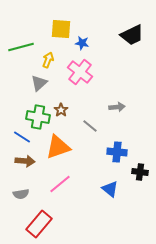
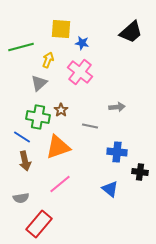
black trapezoid: moved 1 px left, 3 px up; rotated 15 degrees counterclockwise
gray line: rotated 28 degrees counterclockwise
brown arrow: rotated 72 degrees clockwise
gray semicircle: moved 4 px down
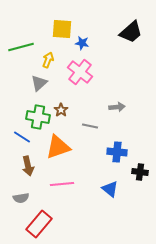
yellow square: moved 1 px right
brown arrow: moved 3 px right, 5 px down
pink line: moved 2 px right; rotated 35 degrees clockwise
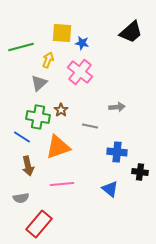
yellow square: moved 4 px down
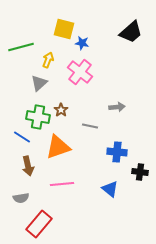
yellow square: moved 2 px right, 4 px up; rotated 10 degrees clockwise
